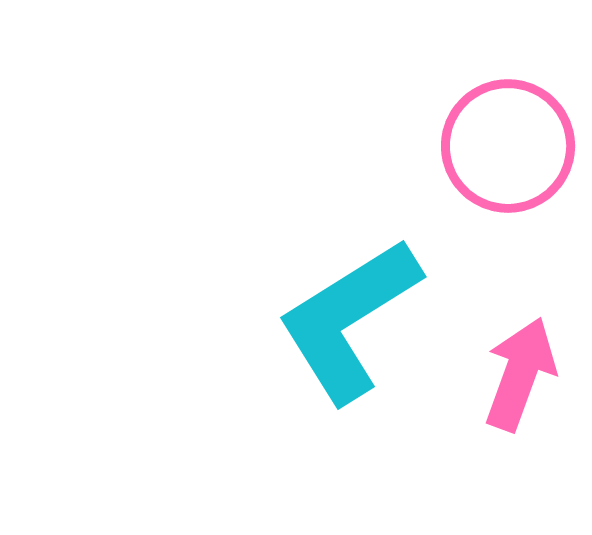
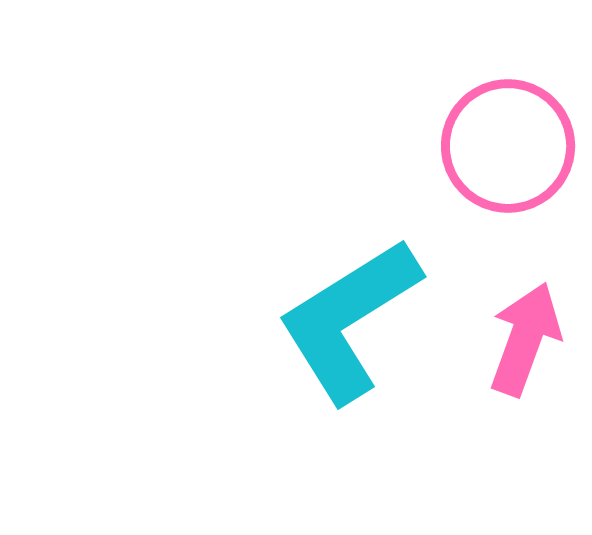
pink arrow: moved 5 px right, 35 px up
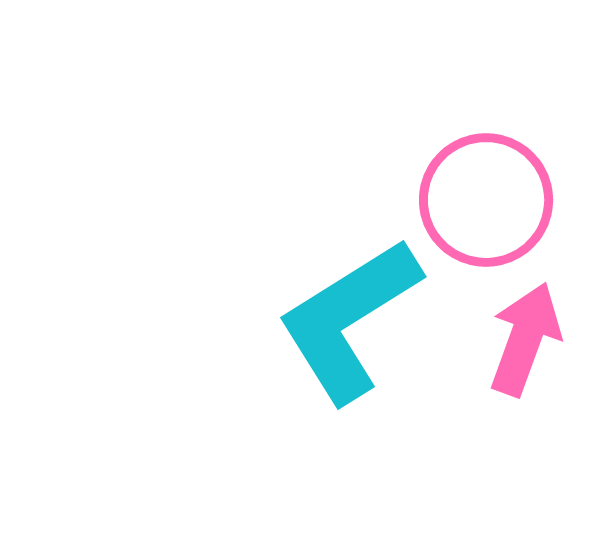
pink circle: moved 22 px left, 54 px down
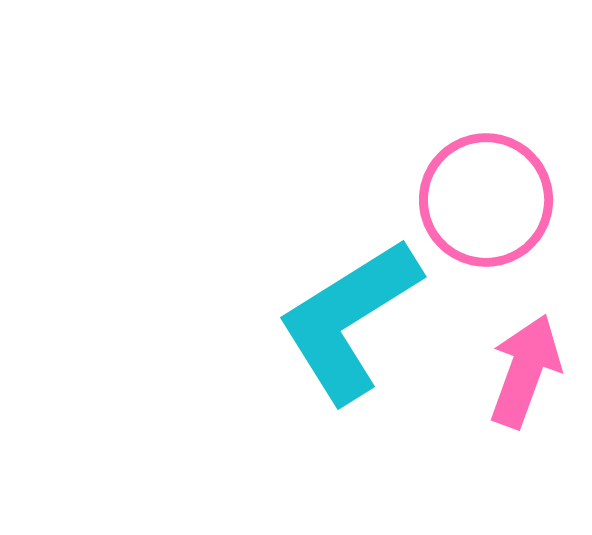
pink arrow: moved 32 px down
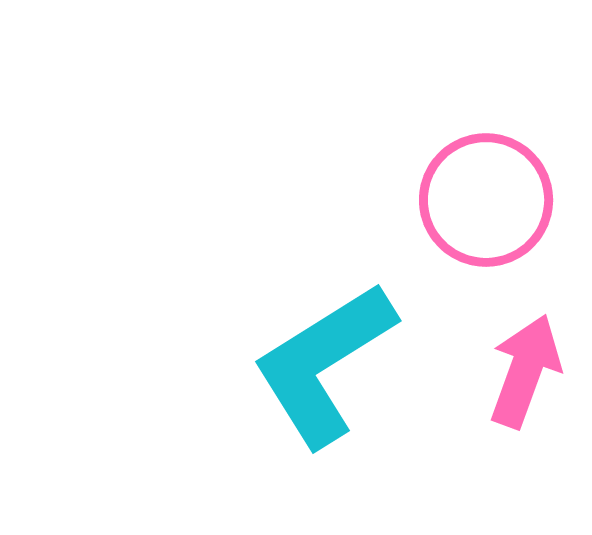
cyan L-shape: moved 25 px left, 44 px down
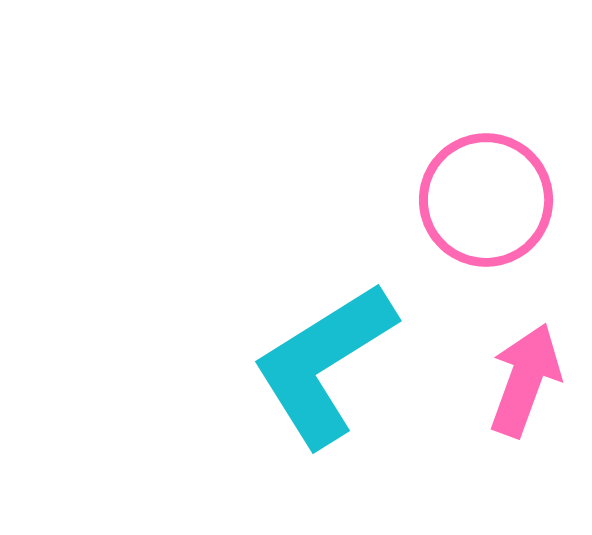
pink arrow: moved 9 px down
